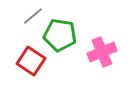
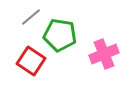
gray line: moved 2 px left, 1 px down
pink cross: moved 2 px right, 2 px down
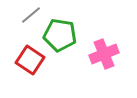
gray line: moved 2 px up
red square: moved 1 px left, 1 px up
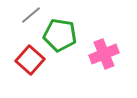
red square: rotated 8 degrees clockwise
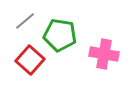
gray line: moved 6 px left, 6 px down
pink cross: rotated 32 degrees clockwise
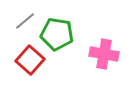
green pentagon: moved 3 px left, 1 px up
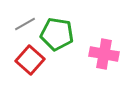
gray line: moved 3 px down; rotated 10 degrees clockwise
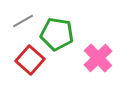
gray line: moved 2 px left, 3 px up
pink cross: moved 6 px left, 4 px down; rotated 36 degrees clockwise
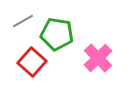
red square: moved 2 px right, 2 px down
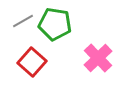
green pentagon: moved 2 px left, 10 px up
